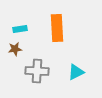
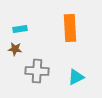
orange rectangle: moved 13 px right
brown star: rotated 16 degrees clockwise
cyan triangle: moved 5 px down
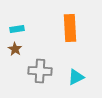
cyan rectangle: moved 3 px left
brown star: rotated 24 degrees clockwise
gray cross: moved 3 px right
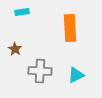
cyan rectangle: moved 5 px right, 17 px up
cyan triangle: moved 2 px up
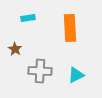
cyan rectangle: moved 6 px right, 6 px down
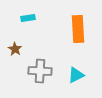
orange rectangle: moved 8 px right, 1 px down
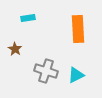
gray cross: moved 6 px right; rotated 15 degrees clockwise
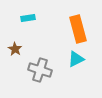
orange rectangle: rotated 12 degrees counterclockwise
gray cross: moved 6 px left, 1 px up
cyan triangle: moved 16 px up
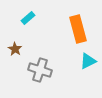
cyan rectangle: rotated 32 degrees counterclockwise
cyan triangle: moved 12 px right, 2 px down
